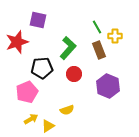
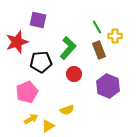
black pentagon: moved 1 px left, 6 px up
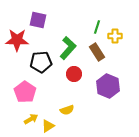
green line: rotated 48 degrees clockwise
red star: moved 2 px up; rotated 20 degrees clockwise
brown rectangle: moved 2 px left, 2 px down; rotated 12 degrees counterclockwise
pink pentagon: moved 2 px left; rotated 15 degrees counterclockwise
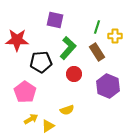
purple square: moved 17 px right
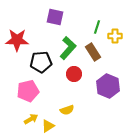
purple square: moved 3 px up
brown rectangle: moved 4 px left
pink pentagon: moved 3 px right, 1 px up; rotated 25 degrees clockwise
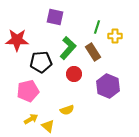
yellow triangle: rotated 48 degrees counterclockwise
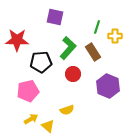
red circle: moved 1 px left
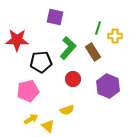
green line: moved 1 px right, 1 px down
red circle: moved 5 px down
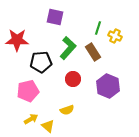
yellow cross: rotated 24 degrees clockwise
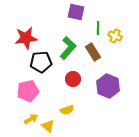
purple square: moved 21 px right, 5 px up
green line: rotated 16 degrees counterclockwise
red star: moved 9 px right, 2 px up; rotated 10 degrees counterclockwise
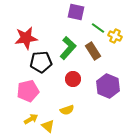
green line: rotated 56 degrees counterclockwise
brown rectangle: moved 1 px up
